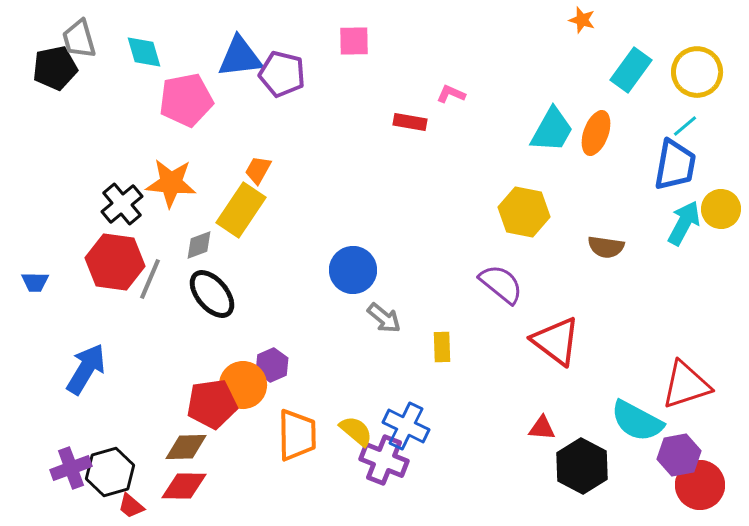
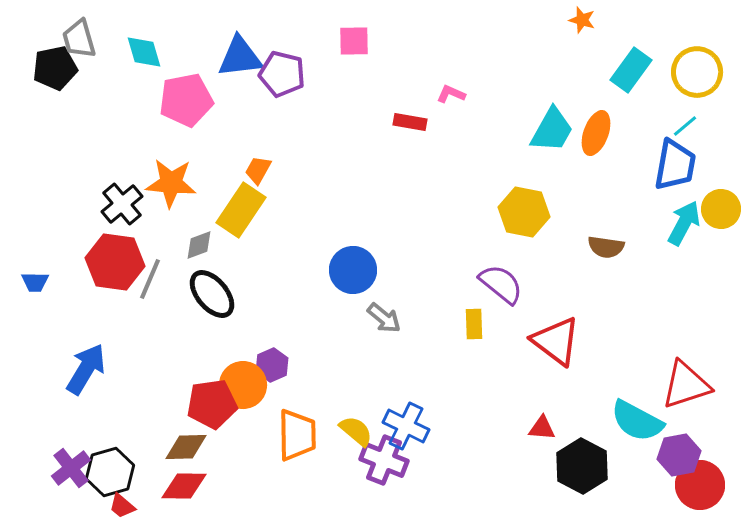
yellow rectangle at (442, 347): moved 32 px right, 23 px up
purple cross at (71, 468): rotated 18 degrees counterclockwise
red trapezoid at (131, 506): moved 9 px left
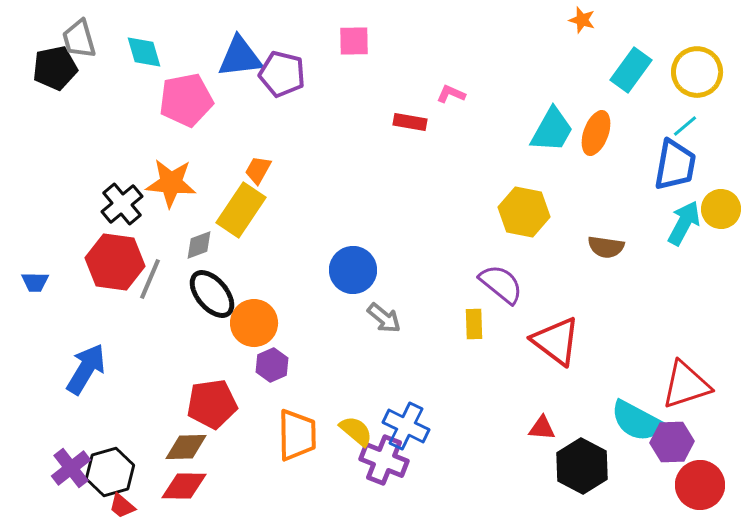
orange circle at (243, 385): moved 11 px right, 62 px up
purple hexagon at (679, 455): moved 7 px left, 13 px up; rotated 9 degrees clockwise
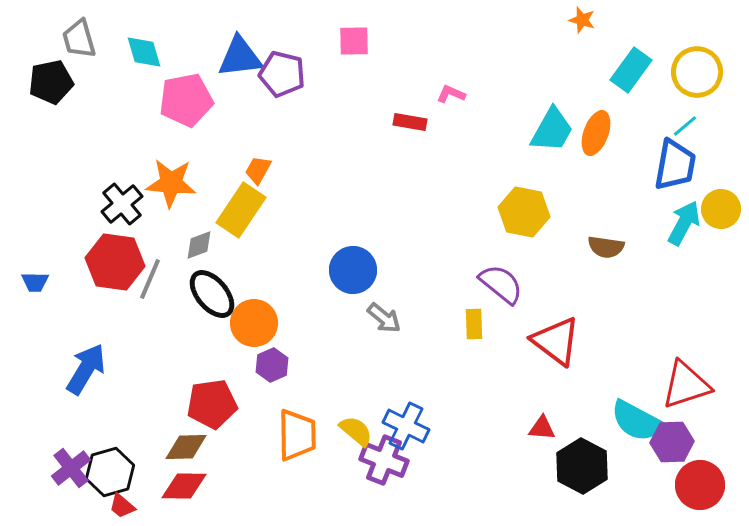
black pentagon at (55, 68): moved 4 px left, 14 px down
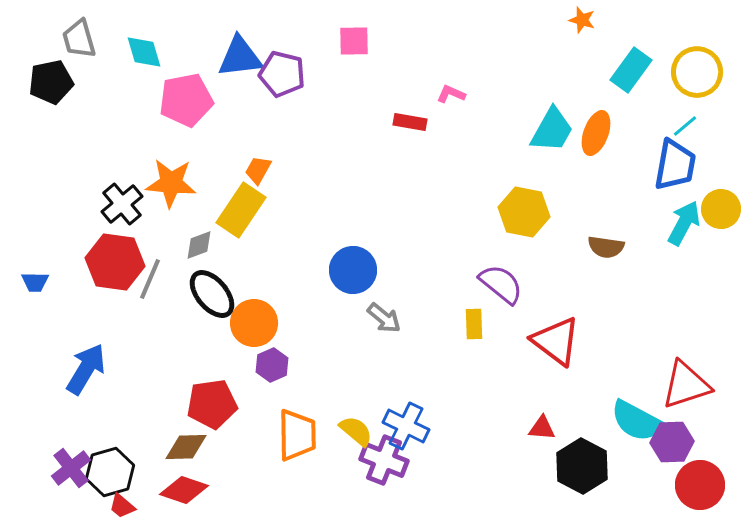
red diamond at (184, 486): moved 4 px down; rotated 18 degrees clockwise
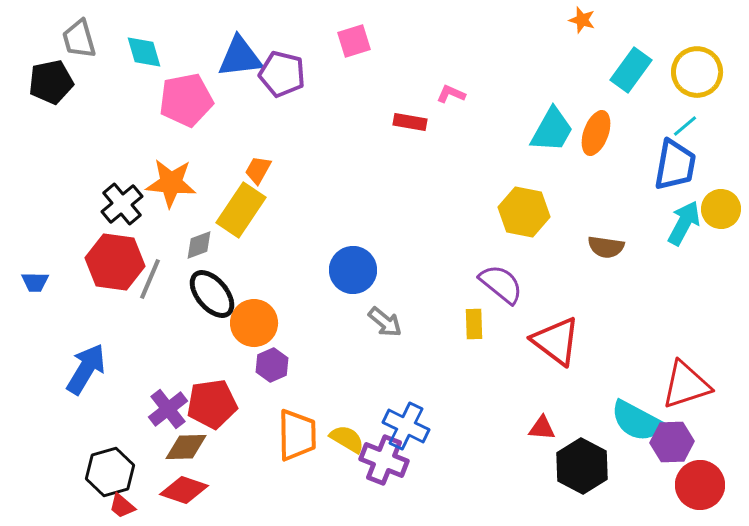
pink square at (354, 41): rotated 16 degrees counterclockwise
gray arrow at (384, 318): moved 1 px right, 4 px down
yellow semicircle at (356, 431): moved 9 px left, 8 px down; rotated 9 degrees counterclockwise
purple cross at (71, 468): moved 97 px right, 59 px up
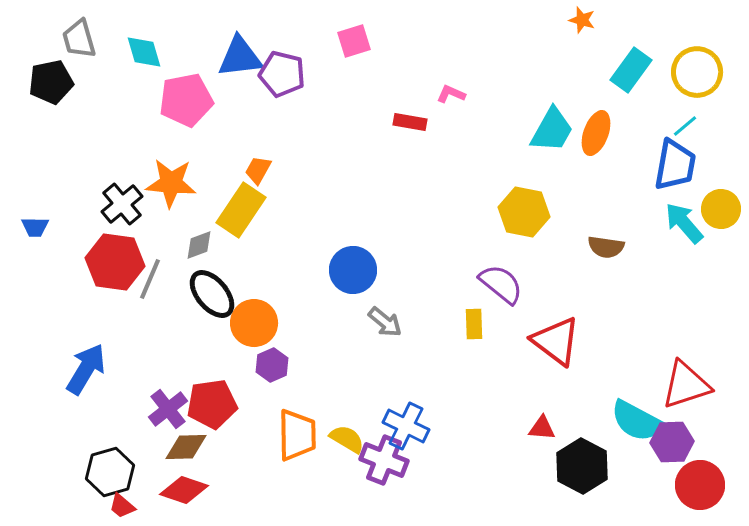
cyan arrow at (684, 223): rotated 69 degrees counterclockwise
blue trapezoid at (35, 282): moved 55 px up
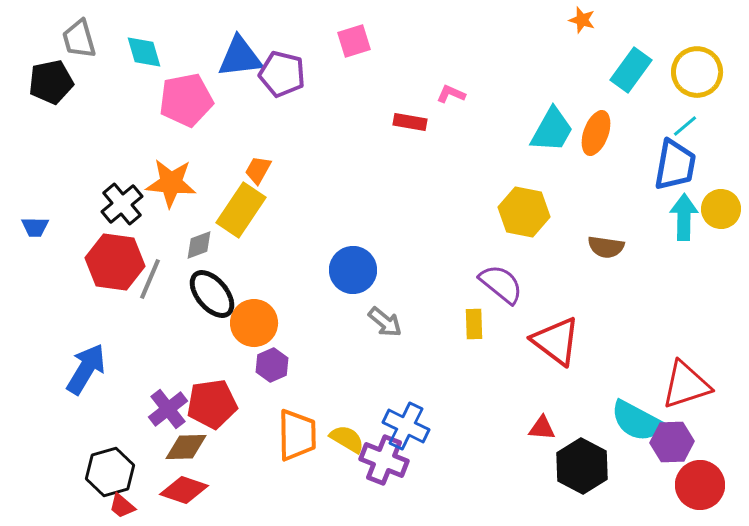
cyan arrow at (684, 223): moved 6 px up; rotated 42 degrees clockwise
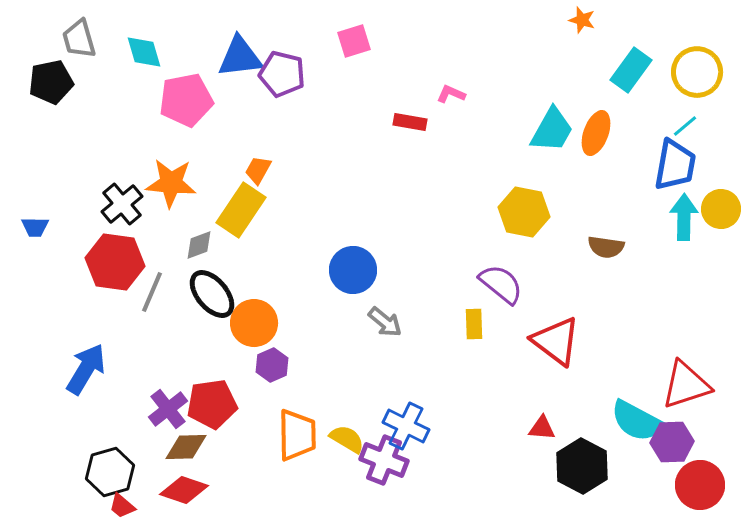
gray line at (150, 279): moved 2 px right, 13 px down
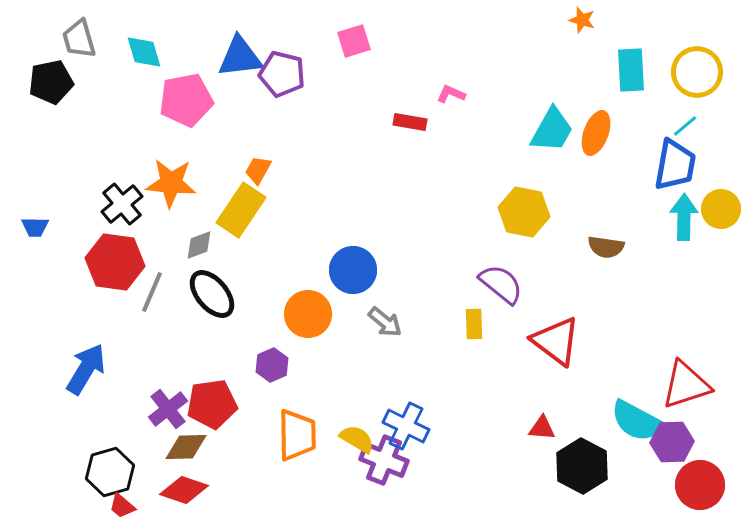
cyan rectangle at (631, 70): rotated 39 degrees counterclockwise
orange circle at (254, 323): moved 54 px right, 9 px up
yellow semicircle at (347, 439): moved 10 px right
